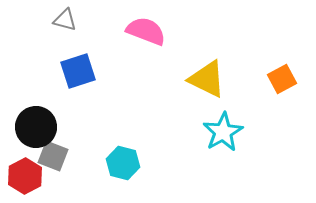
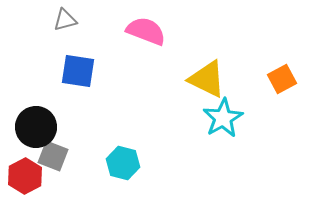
gray triangle: rotated 30 degrees counterclockwise
blue square: rotated 27 degrees clockwise
cyan star: moved 14 px up
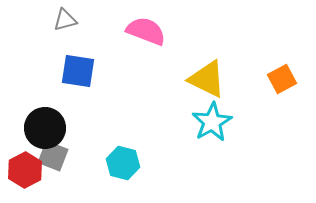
cyan star: moved 11 px left, 4 px down
black circle: moved 9 px right, 1 px down
red hexagon: moved 6 px up
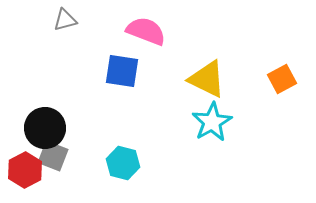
blue square: moved 44 px right
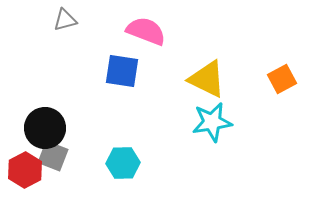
cyan star: rotated 21 degrees clockwise
cyan hexagon: rotated 16 degrees counterclockwise
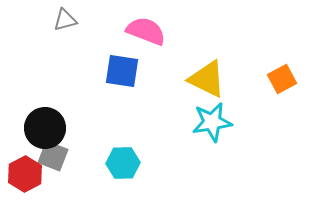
red hexagon: moved 4 px down
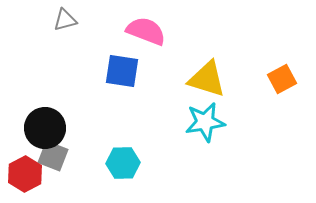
yellow triangle: rotated 9 degrees counterclockwise
cyan star: moved 7 px left
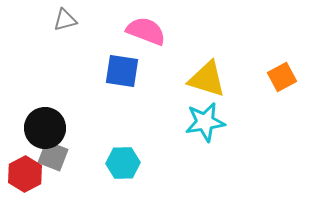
orange square: moved 2 px up
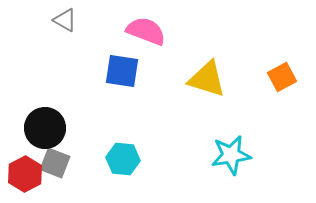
gray triangle: rotated 45 degrees clockwise
cyan star: moved 26 px right, 33 px down
gray square: moved 2 px right, 7 px down
cyan hexagon: moved 4 px up; rotated 8 degrees clockwise
